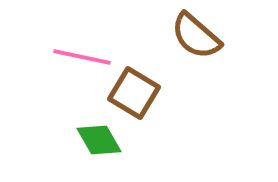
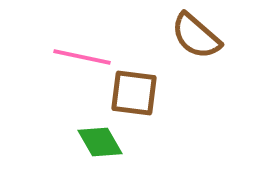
brown square: rotated 24 degrees counterclockwise
green diamond: moved 1 px right, 2 px down
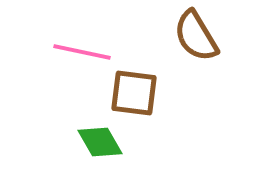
brown semicircle: rotated 18 degrees clockwise
pink line: moved 5 px up
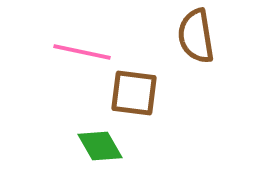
brown semicircle: rotated 22 degrees clockwise
green diamond: moved 4 px down
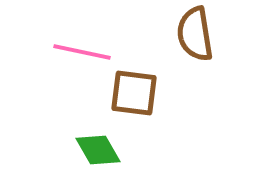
brown semicircle: moved 1 px left, 2 px up
green diamond: moved 2 px left, 4 px down
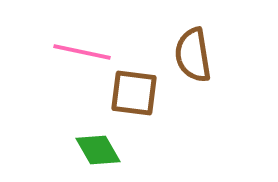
brown semicircle: moved 2 px left, 21 px down
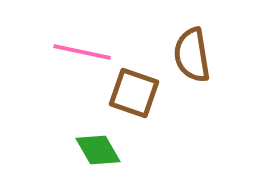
brown semicircle: moved 1 px left
brown square: rotated 12 degrees clockwise
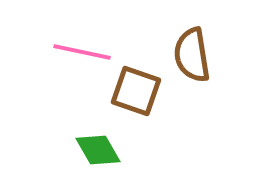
brown square: moved 2 px right, 2 px up
